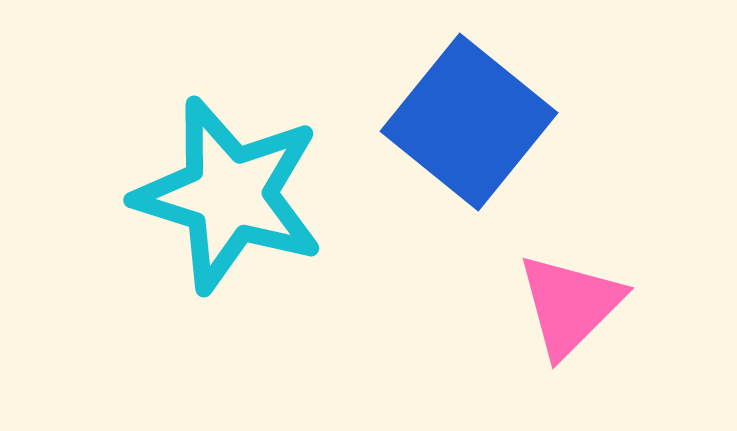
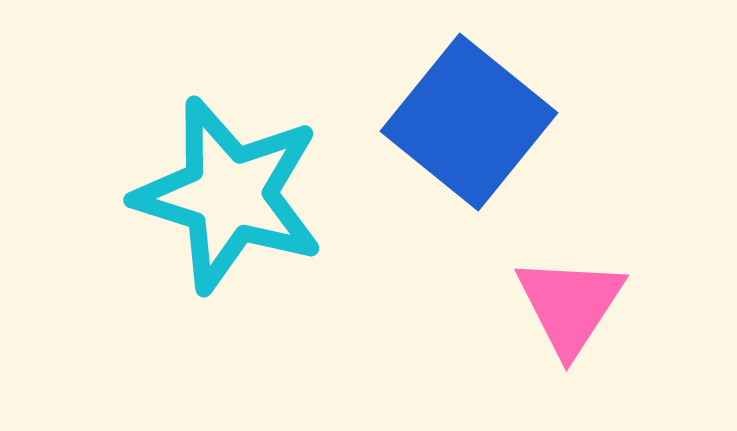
pink triangle: rotated 12 degrees counterclockwise
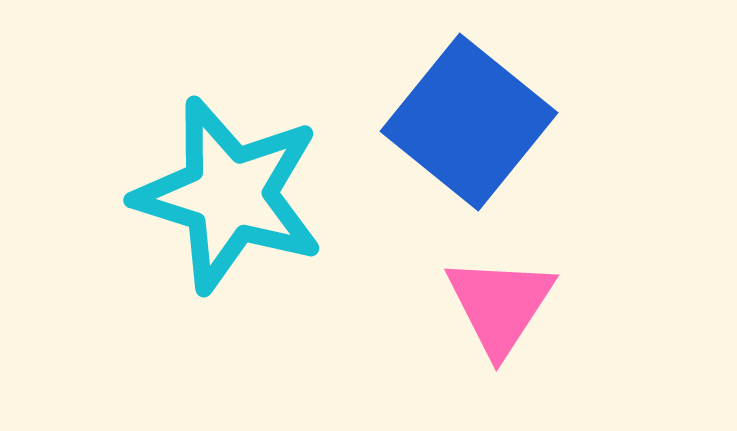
pink triangle: moved 70 px left
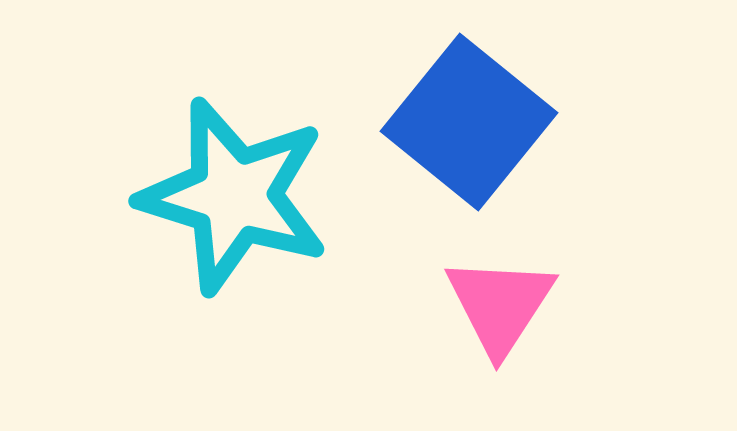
cyan star: moved 5 px right, 1 px down
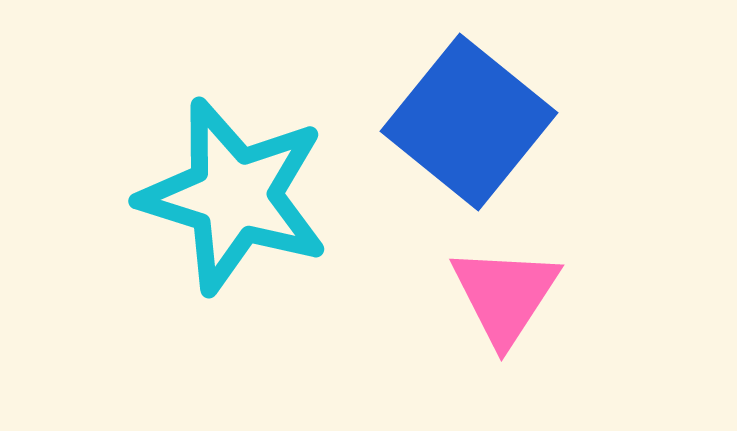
pink triangle: moved 5 px right, 10 px up
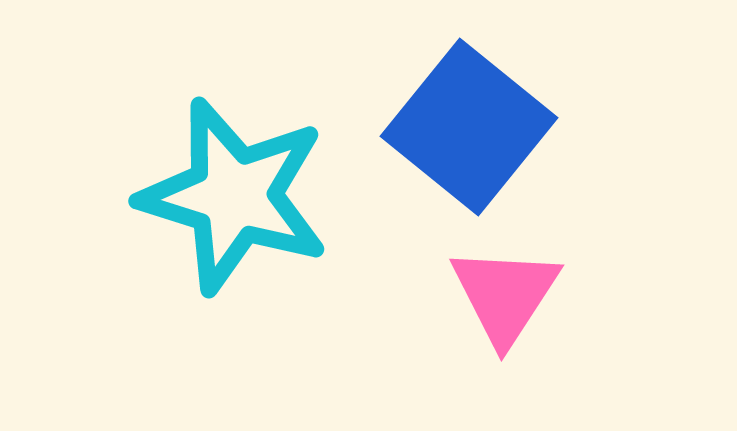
blue square: moved 5 px down
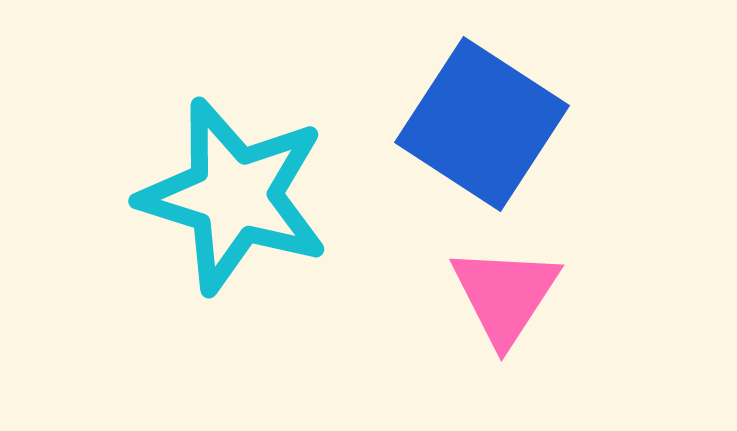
blue square: moved 13 px right, 3 px up; rotated 6 degrees counterclockwise
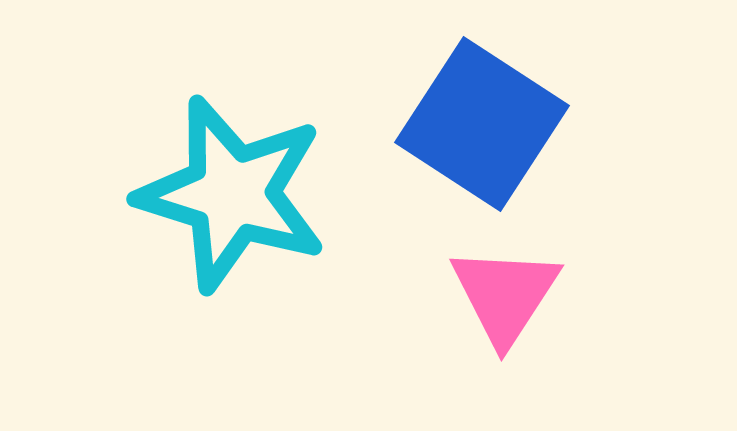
cyan star: moved 2 px left, 2 px up
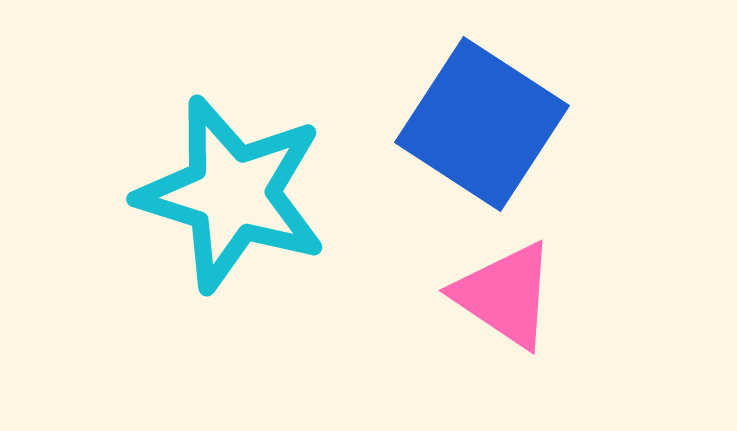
pink triangle: rotated 29 degrees counterclockwise
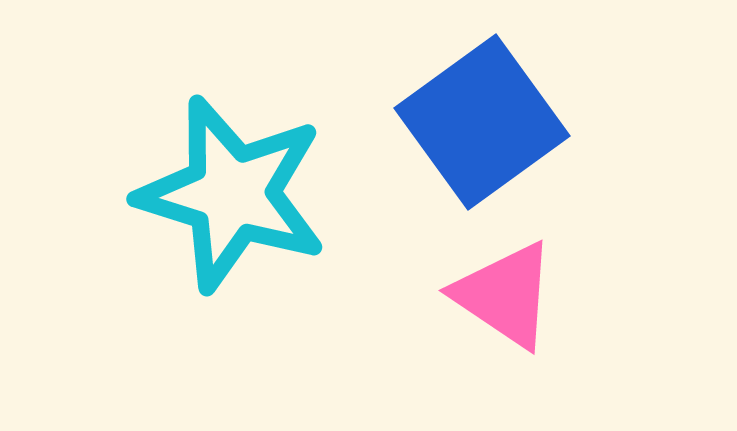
blue square: moved 2 px up; rotated 21 degrees clockwise
